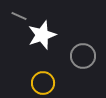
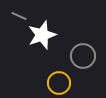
yellow circle: moved 16 px right
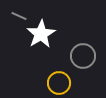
white star: moved 1 px left, 1 px up; rotated 12 degrees counterclockwise
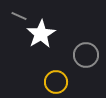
gray circle: moved 3 px right, 1 px up
yellow circle: moved 3 px left, 1 px up
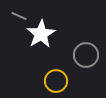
yellow circle: moved 1 px up
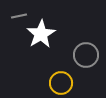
gray line: rotated 35 degrees counterclockwise
yellow circle: moved 5 px right, 2 px down
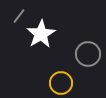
gray line: rotated 42 degrees counterclockwise
gray circle: moved 2 px right, 1 px up
